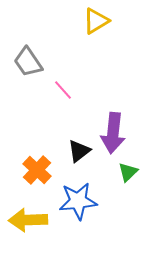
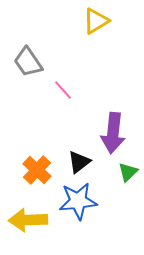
black triangle: moved 11 px down
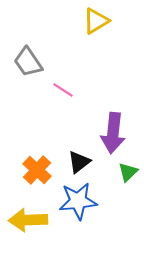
pink line: rotated 15 degrees counterclockwise
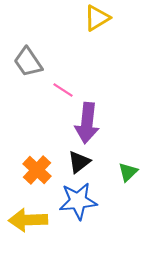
yellow triangle: moved 1 px right, 3 px up
purple arrow: moved 26 px left, 10 px up
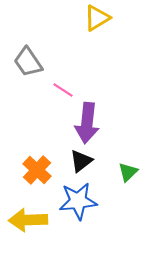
black triangle: moved 2 px right, 1 px up
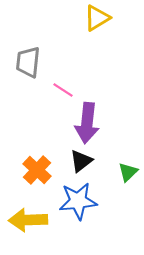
gray trapezoid: rotated 40 degrees clockwise
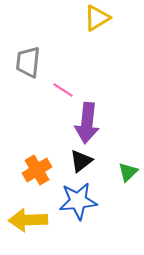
orange cross: rotated 16 degrees clockwise
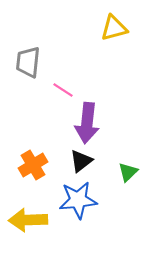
yellow triangle: moved 17 px right, 10 px down; rotated 16 degrees clockwise
orange cross: moved 4 px left, 5 px up
blue star: moved 1 px up
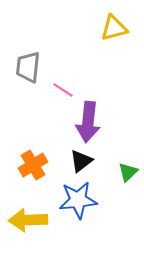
gray trapezoid: moved 5 px down
purple arrow: moved 1 px right, 1 px up
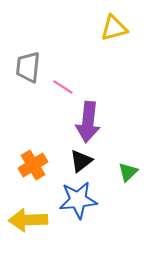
pink line: moved 3 px up
